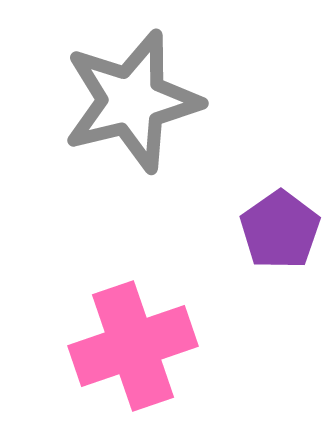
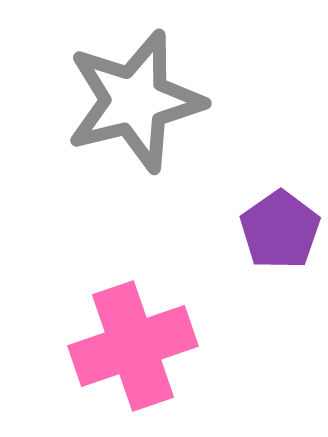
gray star: moved 3 px right
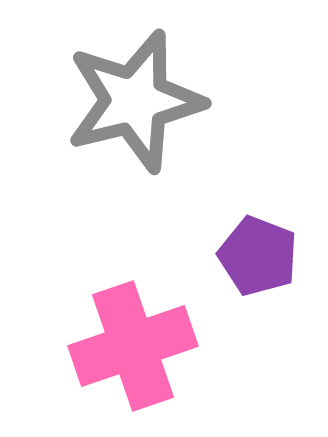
purple pentagon: moved 22 px left, 26 px down; rotated 16 degrees counterclockwise
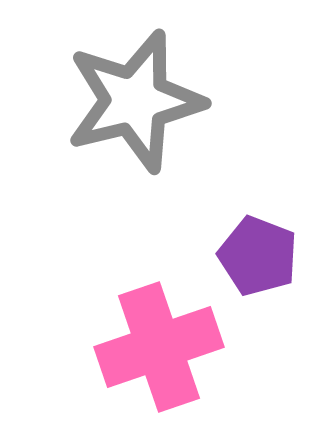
pink cross: moved 26 px right, 1 px down
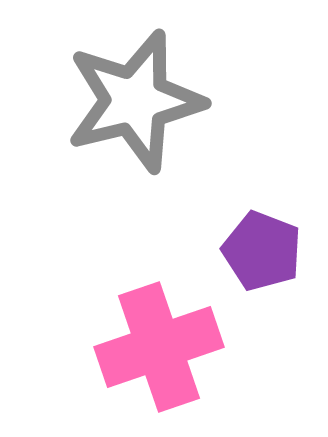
purple pentagon: moved 4 px right, 5 px up
